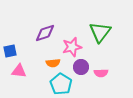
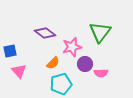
purple diamond: rotated 55 degrees clockwise
orange semicircle: rotated 40 degrees counterclockwise
purple circle: moved 4 px right, 3 px up
pink triangle: rotated 42 degrees clockwise
cyan pentagon: rotated 25 degrees clockwise
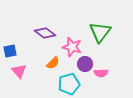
pink star: rotated 30 degrees clockwise
cyan pentagon: moved 8 px right
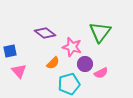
pink semicircle: rotated 24 degrees counterclockwise
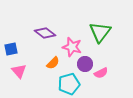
blue square: moved 1 px right, 2 px up
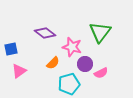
pink triangle: rotated 35 degrees clockwise
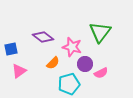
purple diamond: moved 2 px left, 4 px down
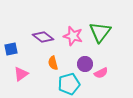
pink star: moved 1 px right, 11 px up
orange semicircle: rotated 120 degrees clockwise
pink triangle: moved 2 px right, 3 px down
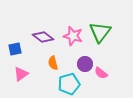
blue square: moved 4 px right
pink semicircle: rotated 64 degrees clockwise
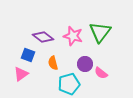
blue square: moved 13 px right, 6 px down; rotated 32 degrees clockwise
